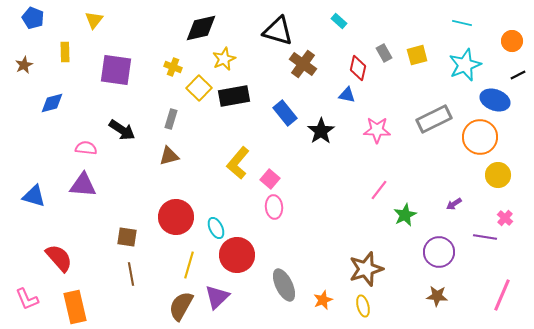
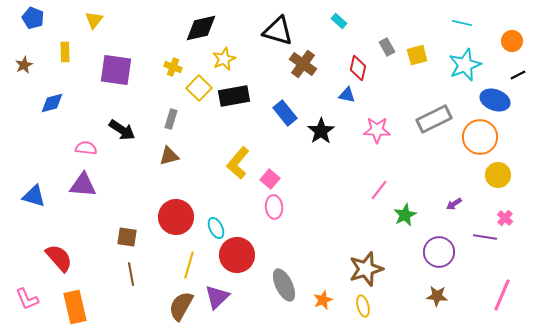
gray rectangle at (384, 53): moved 3 px right, 6 px up
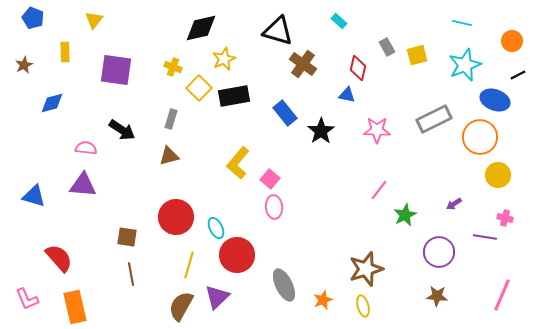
pink cross at (505, 218): rotated 28 degrees counterclockwise
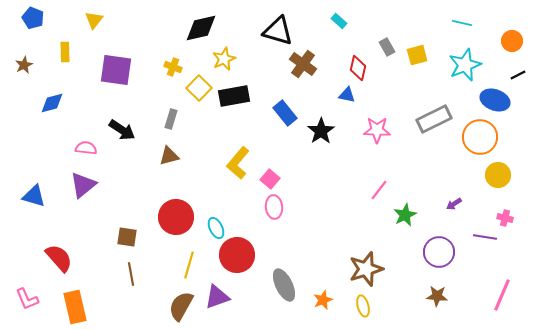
purple triangle at (83, 185): rotated 44 degrees counterclockwise
purple triangle at (217, 297): rotated 24 degrees clockwise
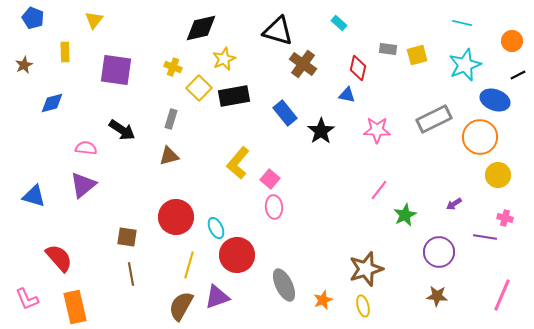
cyan rectangle at (339, 21): moved 2 px down
gray rectangle at (387, 47): moved 1 px right, 2 px down; rotated 54 degrees counterclockwise
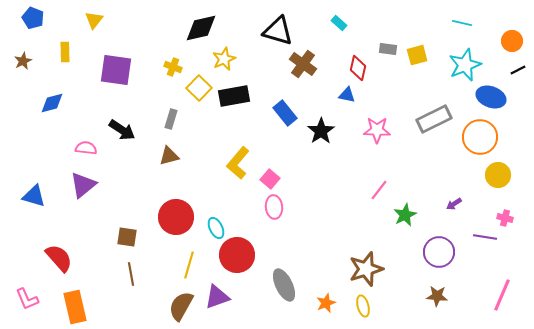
brown star at (24, 65): moved 1 px left, 4 px up
black line at (518, 75): moved 5 px up
blue ellipse at (495, 100): moved 4 px left, 3 px up
orange star at (323, 300): moved 3 px right, 3 px down
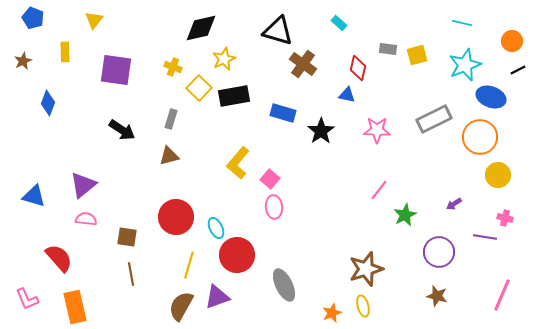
blue diamond at (52, 103): moved 4 px left; rotated 55 degrees counterclockwise
blue rectangle at (285, 113): moved 2 px left; rotated 35 degrees counterclockwise
pink semicircle at (86, 148): moved 71 px down
brown star at (437, 296): rotated 10 degrees clockwise
orange star at (326, 303): moved 6 px right, 10 px down
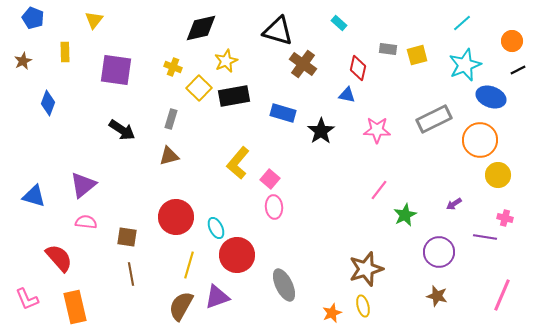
cyan line at (462, 23): rotated 54 degrees counterclockwise
yellow star at (224, 59): moved 2 px right, 2 px down
orange circle at (480, 137): moved 3 px down
pink semicircle at (86, 219): moved 3 px down
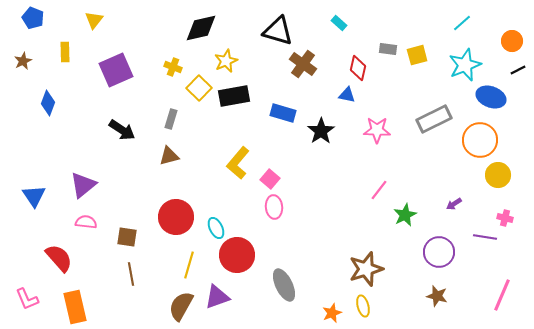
purple square at (116, 70): rotated 32 degrees counterclockwise
blue triangle at (34, 196): rotated 40 degrees clockwise
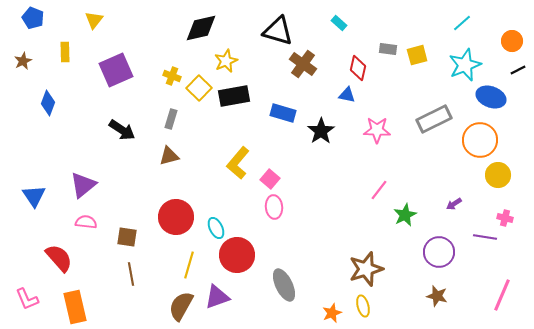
yellow cross at (173, 67): moved 1 px left, 9 px down
